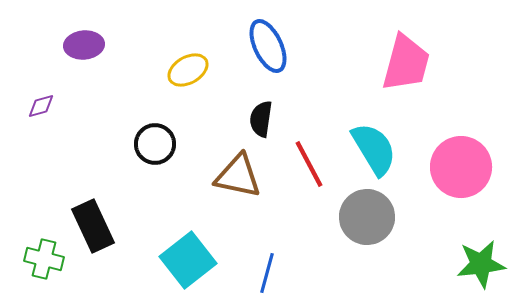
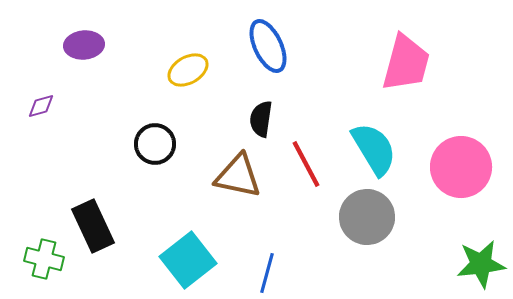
red line: moved 3 px left
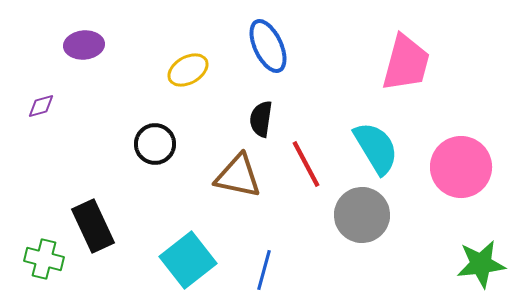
cyan semicircle: moved 2 px right, 1 px up
gray circle: moved 5 px left, 2 px up
blue line: moved 3 px left, 3 px up
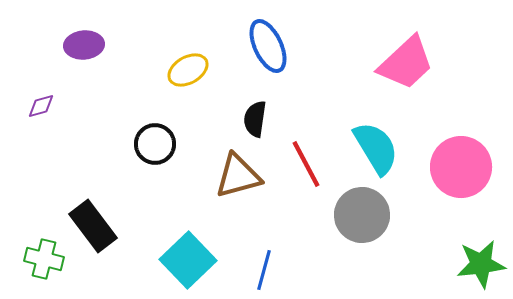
pink trapezoid: rotated 32 degrees clockwise
black semicircle: moved 6 px left
brown triangle: rotated 27 degrees counterclockwise
black rectangle: rotated 12 degrees counterclockwise
cyan square: rotated 6 degrees counterclockwise
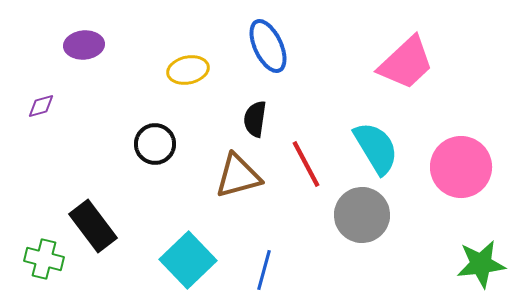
yellow ellipse: rotated 18 degrees clockwise
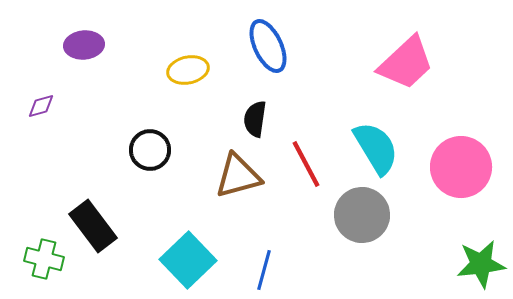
black circle: moved 5 px left, 6 px down
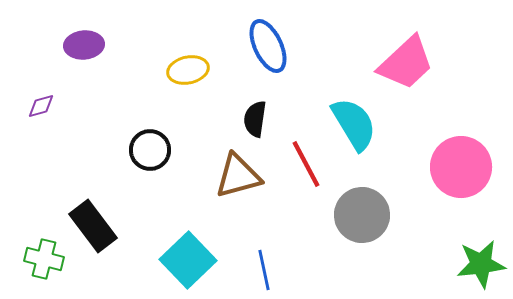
cyan semicircle: moved 22 px left, 24 px up
blue line: rotated 27 degrees counterclockwise
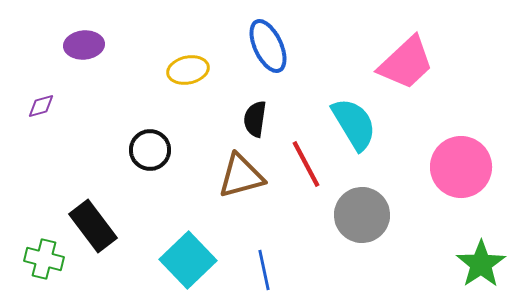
brown triangle: moved 3 px right
green star: rotated 27 degrees counterclockwise
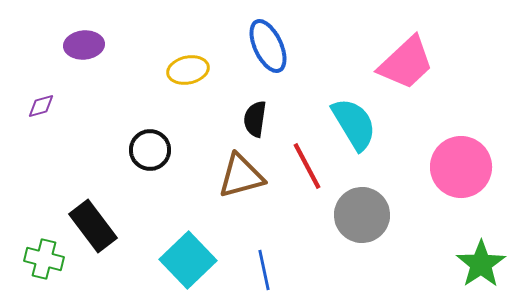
red line: moved 1 px right, 2 px down
